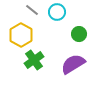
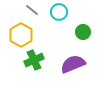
cyan circle: moved 2 px right
green circle: moved 4 px right, 2 px up
green cross: rotated 12 degrees clockwise
purple semicircle: rotated 10 degrees clockwise
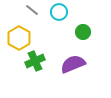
yellow hexagon: moved 2 px left, 3 px down
green cross: moved 1 px right, 1 px down
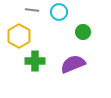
gray line: rotated 32 degrees counterclockwise
yellow hexagon: moved 2 px up
green cross: rotated 24 degrees clockwise
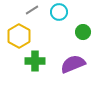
gray line: rotated 40 degrees counterclockwise
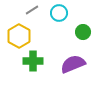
cyan circle: moved 1 px down
green cross: moved 2 px left
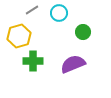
yellow hexagon: rotated 15 degrees clockwise
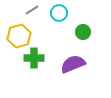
green cross: moved 1 px right, 3 px up
